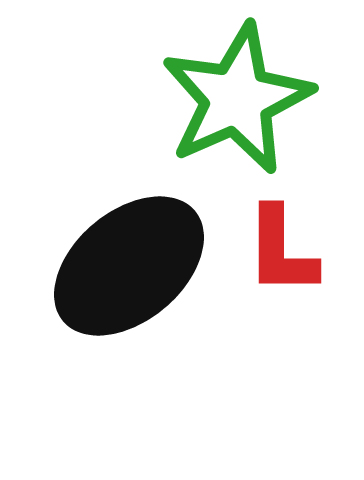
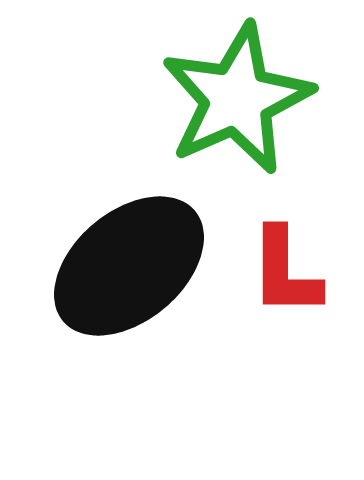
red L-shape: moved 4 px right, 21 px down
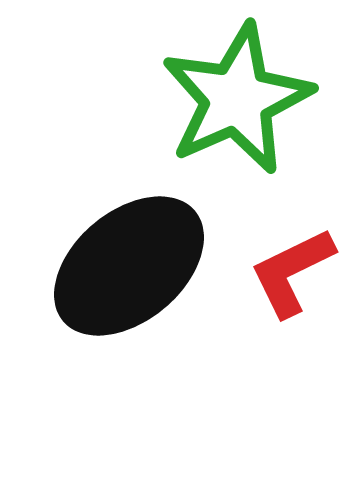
red L-shape: moved 7 px right; rotated 64 degrees clockwise
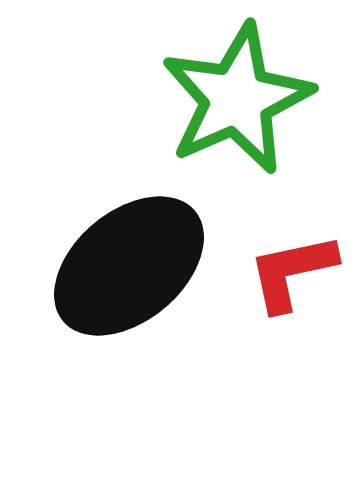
red L-shape: rotated 14 degrees clockwise
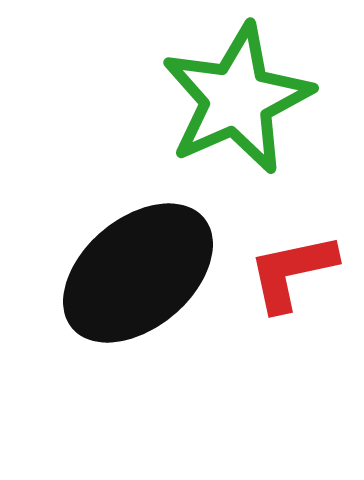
black ellipse: moved 9 px right, 7 px down
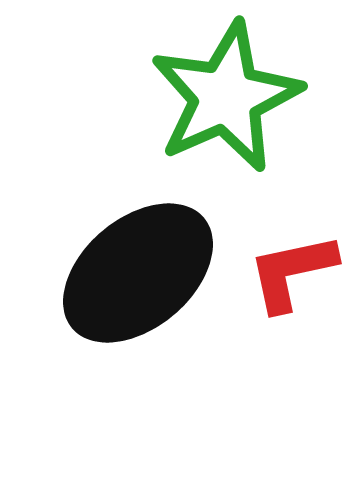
green star: moved 11 px left, 2 px up
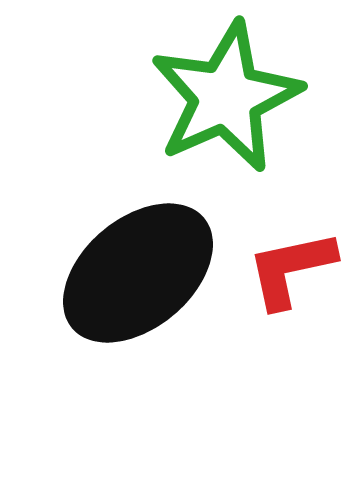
red L-shape: moved 1 px left, 3 px up
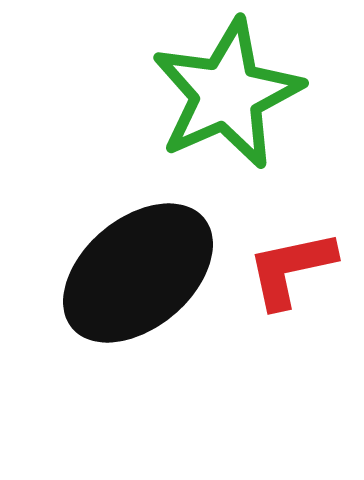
green star: moved 1 px right, 3 px up
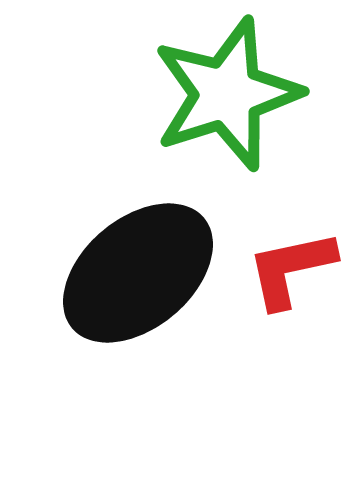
green star: rotated 6 degrees clockwise
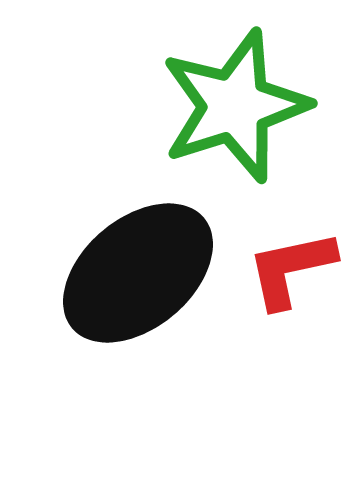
green star: moved 8 px right, 12 px down
